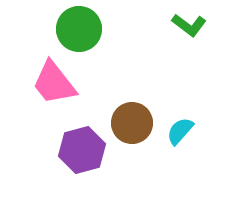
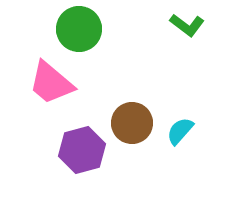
green L-shape: moved 2 px left
pink trapezoid: moved 3 px left; rotated 12 degrees counterclockwise
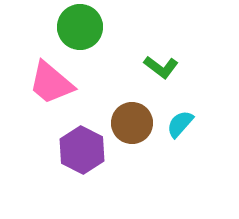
green L-shape: moved 26 px left, 42 px down
green circle: moved 1 px right, 2 px up
cyan semicircle: moved 7 px up
purple hexagon: rotated 18 degrees counterclockwise
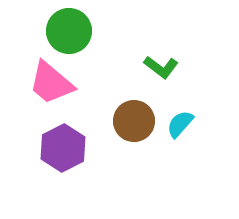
green circle: moved 11 px left, 4 px down
brown circle: moved 2 px right, 2 px up
purple hexagon: moved 19 px left, 2 px up; rotated 6 degrees clockwise
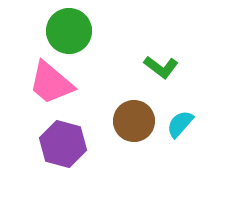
purple hexagon: moved 4 px up; rotated 18 degrees counterclockwise
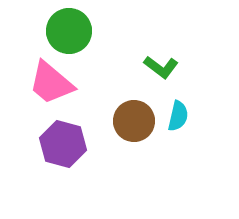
cyan semicircle: moved 2 px left, 8 px up; rotated 152 degrees clockwise
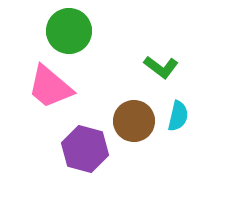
pink trapezoid: moved 1 px left, 4 px down
purple hexagon: moved 22 px right, 5 px down
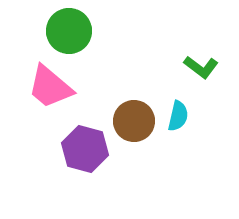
green L-shape: moved 40 px right
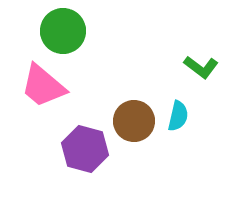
green circle: moved 6 px left
pink trapezoid: moved 7 px left, 1 px up
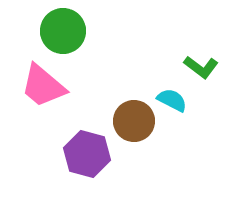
cyan semicircle: moved 6 px left, 16 px up; rotated 76 degrees counterclockwise
purple hexagon: moved 2 px right, 5 px down
